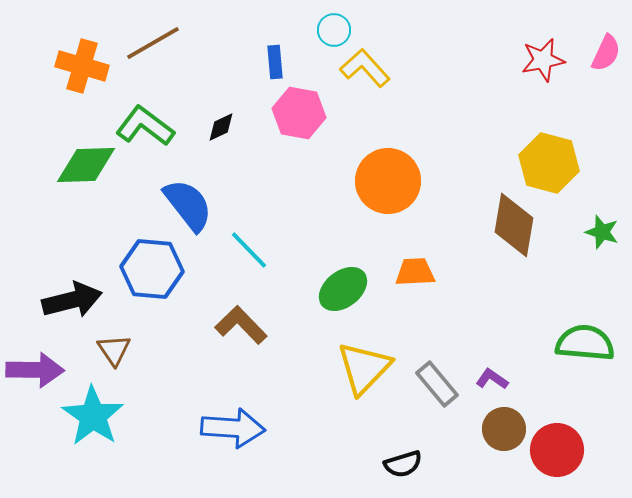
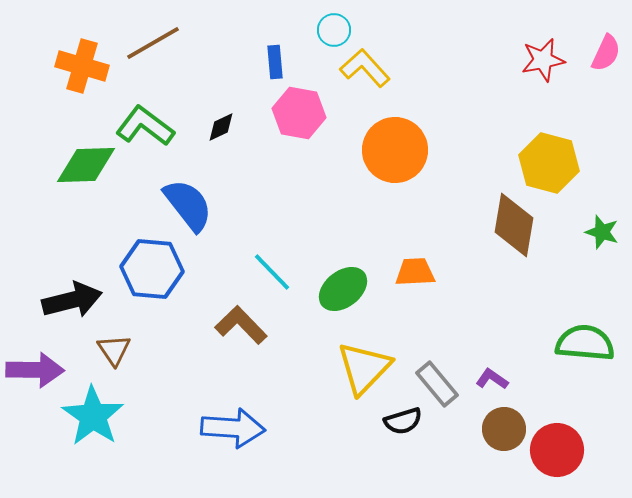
orange circle: moved 7 px right, 31 px up
cyan line: moved 23 px right, 22 px down
black semicircle: moved 43 px up
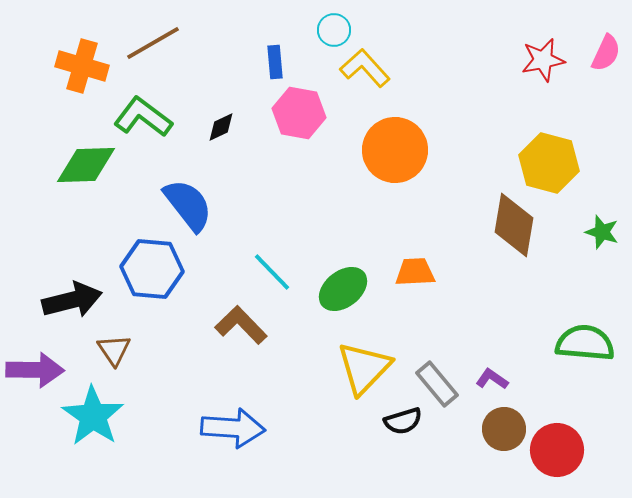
green L-shape: moved 2 px left, 9 px up
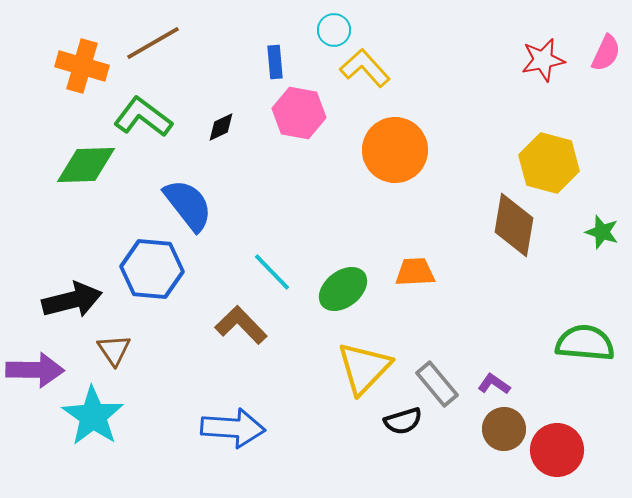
purple L-shape: moved 2 px right, 5 px down
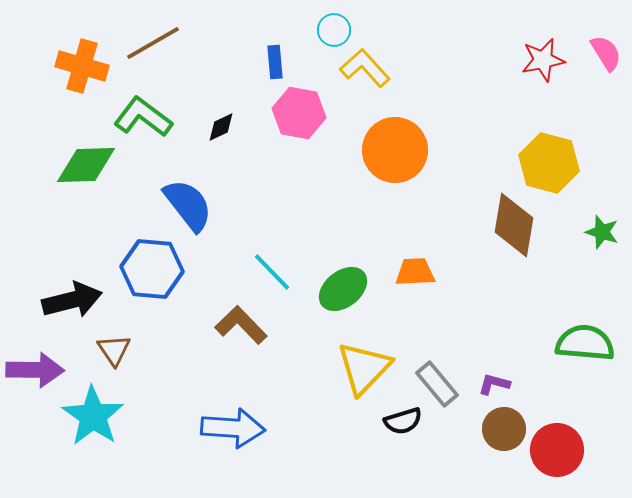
pink semicircle: rotated 57 degrees counterclockwise
purple L-shape: rotated 20 degrees counterclockwise
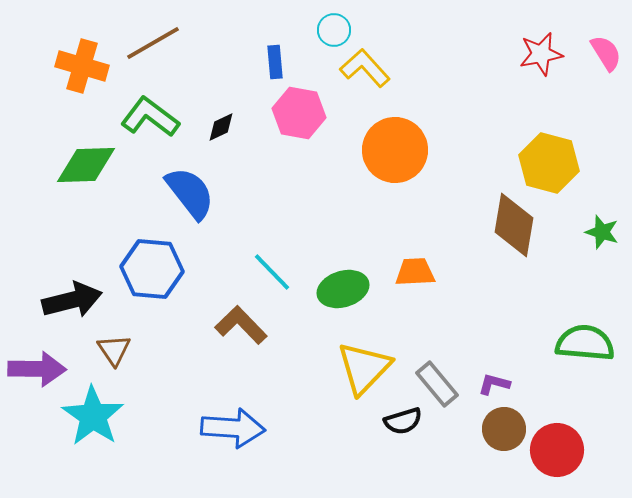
red star: moved 2 px left, 6 px up
green L-shape: moved 7 px right
blue semicircle: moved 2 px right, 12 px up
green ellipse: rotated 21 degrees clockwise
purple arrow: moved 2 px right, 1 px up
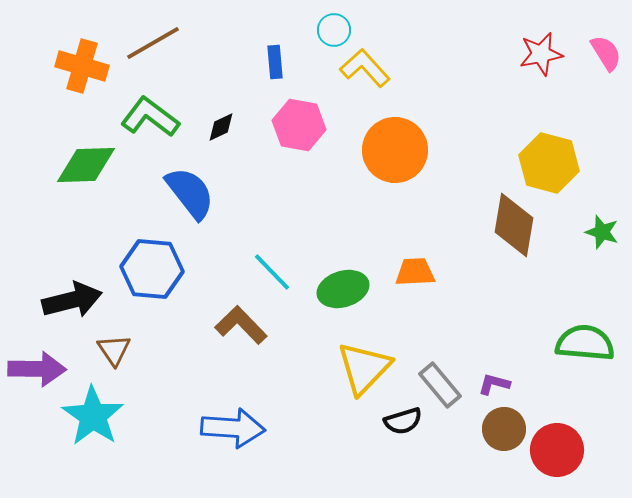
pink hexagon: moved 12 px down
gray rectangle: moved 3 px right, 1 px down
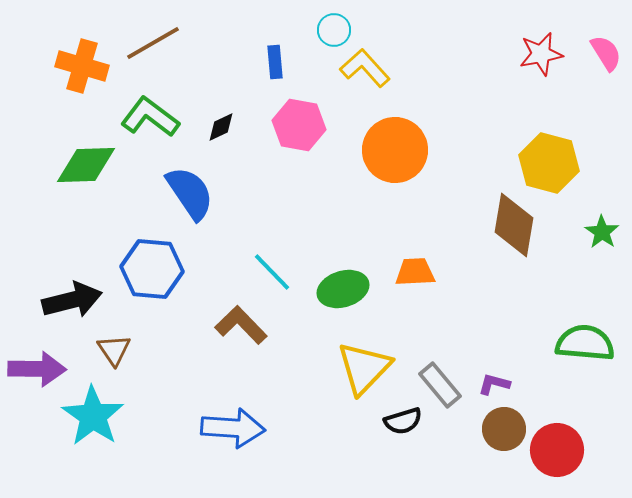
blue semicircle: rotated 4 degrees clockwise
green star: rotated 16 degrees clockwise
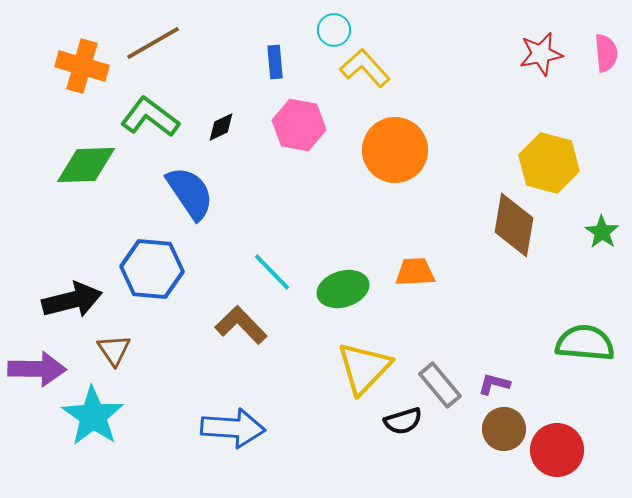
pink semicircle: rotated 27 degrees clockwise
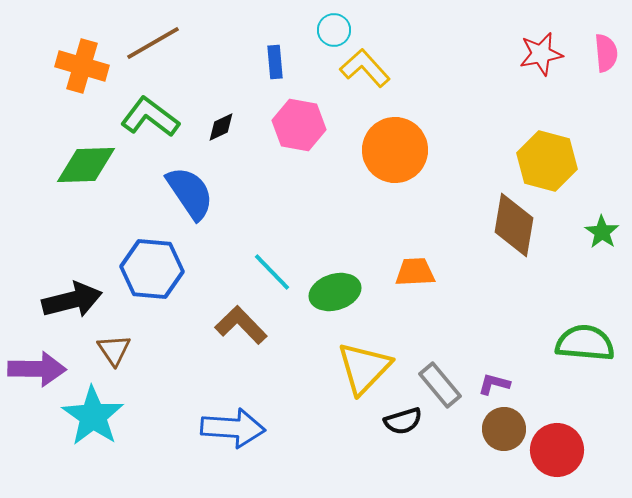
yellow hexagon: moved 2 px left, 2 px up
green ellipse: moved 8 px left, 3 px down
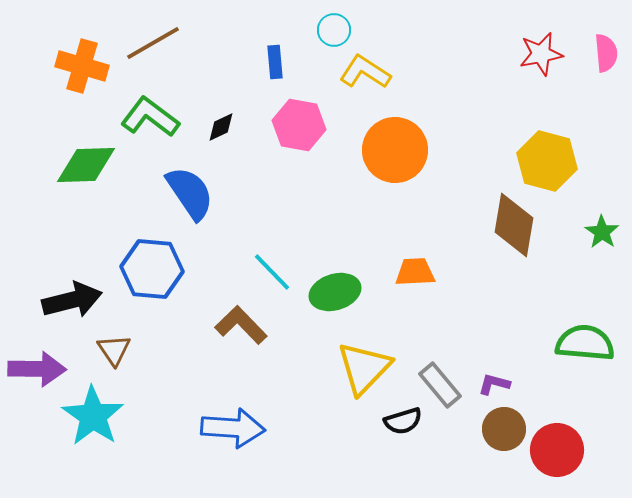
yellow L-shape: moved 4 px down; rotated 15 degrees counterclockwise
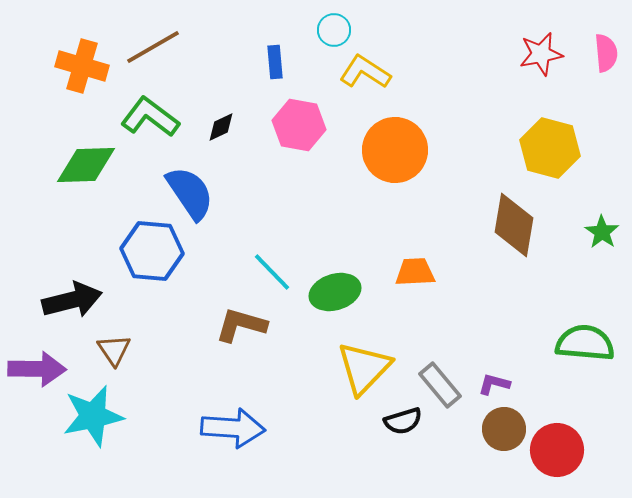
brown line: moved 4 px down
yellow hexagon: moved 3 px right, 13 px up
blue hexagon: moved 18 px up
brown L-shape: rotated 30 degrees counterclockwise
cyan star: rotated 26 degrees clockwise
